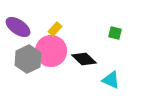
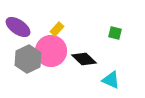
yellow rectangle: moved 2 px right
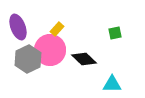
purple ellipse: rotated 35 degrees clockwise
green square: rotated 24 degrees counterclockwise
pink circle: moved 1 px left, 1 px up
cyan triangle: moved 1 px right, 4 px down; rotated 24 degrees counterclockwise
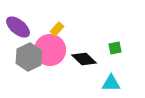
purple ellipse: rotated 30 degrees counterclockwise
green square: moved 15 px down
gray hexagon: moved 1 px right, 2 px up
cyan triangle: moved 1 px left, 1 px up
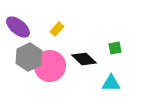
pink circle: moved 16 px down
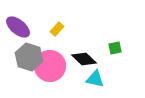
gray hexagon: rotated 16 degrees counterclockwise
cyan triangle: moved 16 px left, 4 px up; rotated 12 degrees clockwise
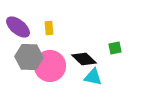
yellow rectangle: moved 8 px left, 1 px up; rotated 48 degrees counterclockwise
gray hexagon: rotated 16 degrees counterclockwise
cyan triangle: moved 2 px left, 2 px up
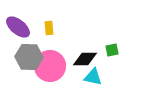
green square: moved 3 px left, 2 px down
black diamond: moved 1 px right; rotated 45 degrees counterclockwise
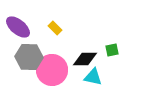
yellow rectangle: moved 6 px right; rotated 40 degrees counterclockwise
pink circle: moved 2 px right, 4 px down
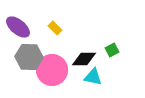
green square: rotated 16 degrees counterclockwise
black diamond: moved 1 px left
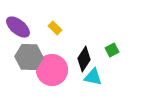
black diamond: rotated 55 degrees counterclockwise
